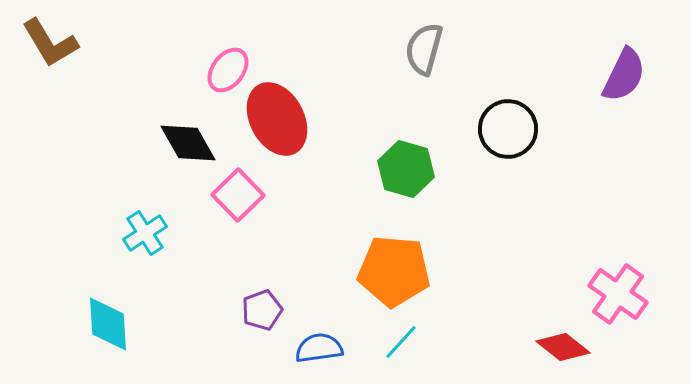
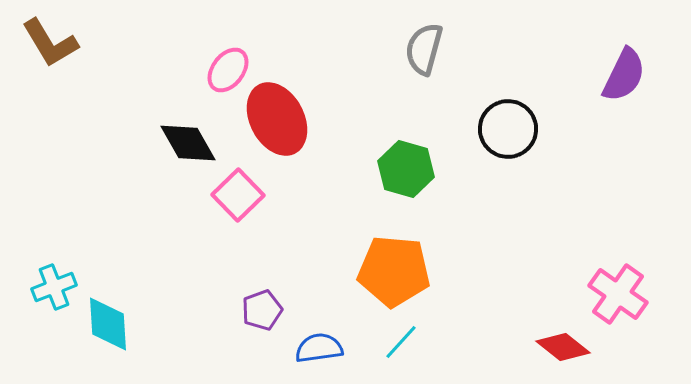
cyan cross: moved 91 px left, 54 px down; rotated 12 degrees clockwise
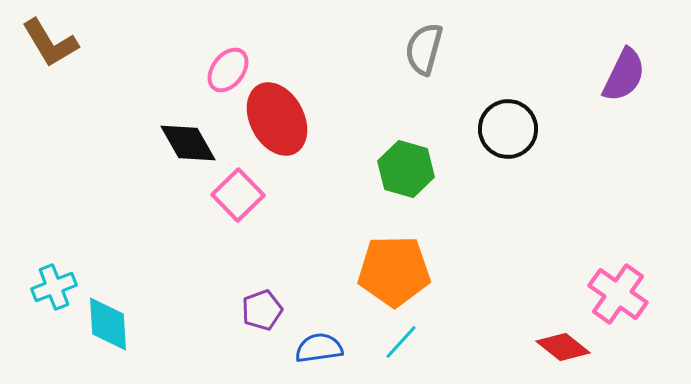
orange pentagon: rotated 6 degrees counterclockwise
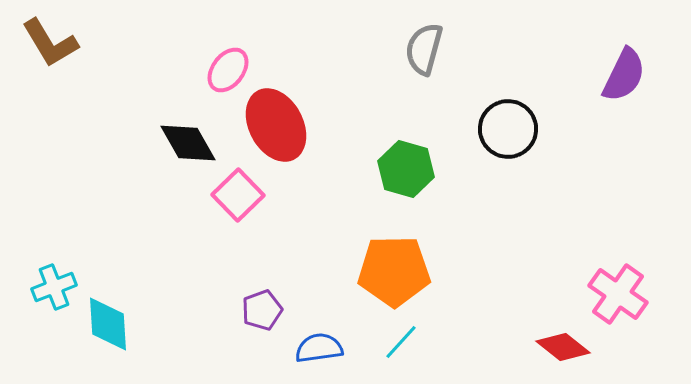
red ellipse: moved 1 px left, 6 px down
